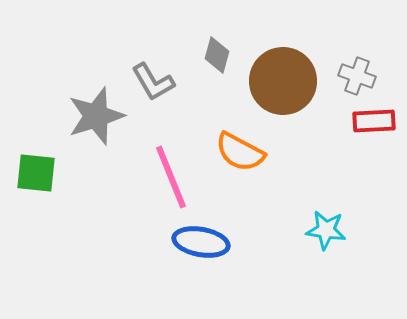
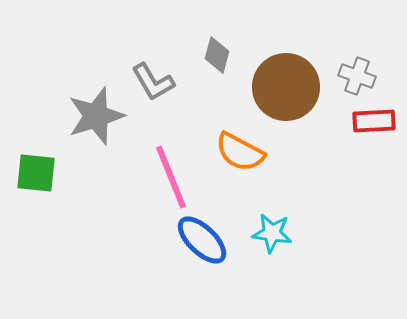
brown circle: moved 3 px right, 6 px down
cyan star: moved 54 px left, 3 px down
blue ellipse: moved 1 px right, 2 px up; rotated 34 degrees clockwise
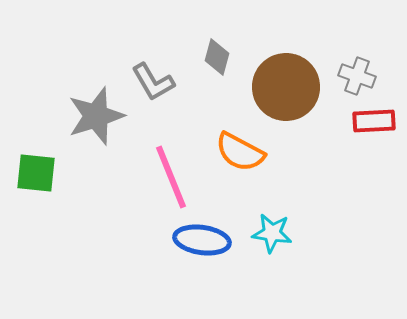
gray diamond: moved 2 px down
blue ellipse: rotated 36 degrees counterclockwise
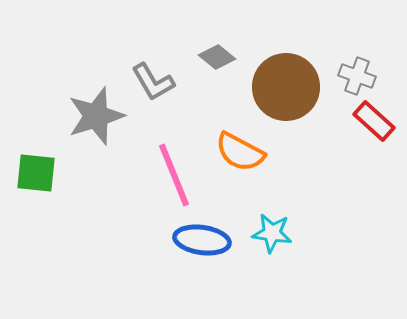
gray diamond: rotated 66 degrees counterclockwise
red rectangle: rotated 45 degrees clockwise
pink line: moved 3 px right, 2 px up
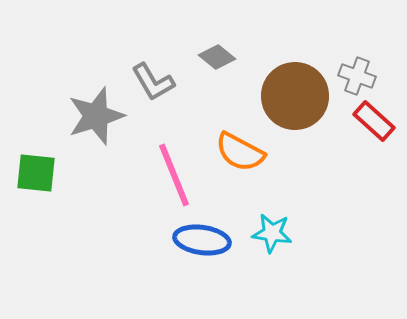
brown circle: moved 9 px right, 9 px down
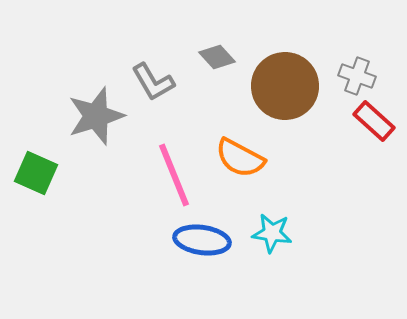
gray diamond: rotated 9 degrees clockwise
brown circle: moved 10 px left, 10 px up
orange semicircle: moved 6 px down
green square: rotated 18 degrees clockwise
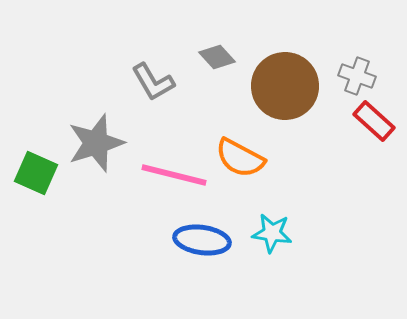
gray star: moved 27 px down
pink line: rotated 54 degrees counterclockwise
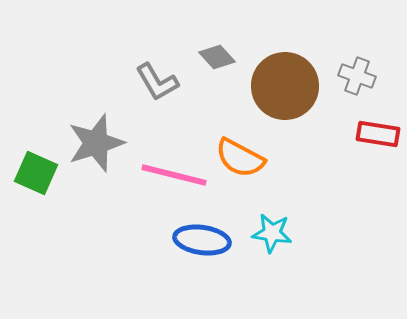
gray L-shape: moved 4 px right
red rectangle: moved 4 px right, 13 px down; rotated 33 degrees counterclockwise
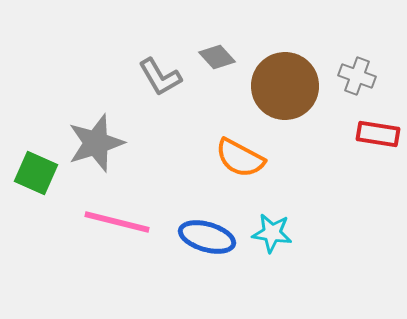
gray L-shape: moved 3 px right, 5 px up
pink line: moved 57 px left, 47 px down
blue ellipse: moved 5 px right, 3 px up; rotated 8 degrees clockwise
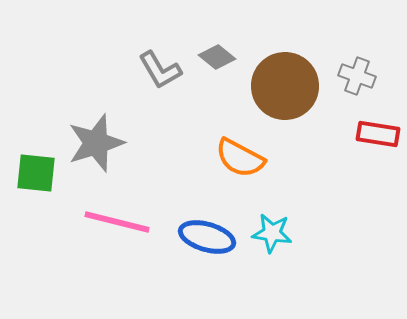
gray diamond: rotated 9 degrees counterclockwise
gray L-shape: moved 7 px up
green square: rotated 18 degrees counterclockwise
